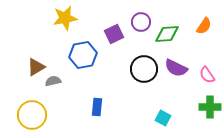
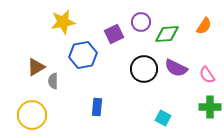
yellow star: moved 2 px left, 4 px down
gray semicircle: rotated 77 degrees counterclockwise
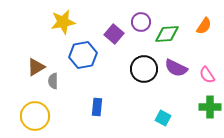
purple square: rotated 24 degrees counterclockwise
yellow circle: moved 3 px right, 1 px down
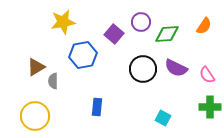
black circle: moved 1 px left
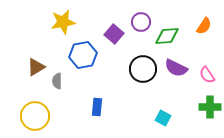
green diamond: moved 2 px down
gray semicircle: moved 4 px right
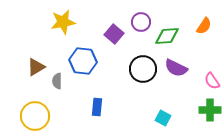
blue hexagon: moved 6 px down; rotated 16 degrees clockwise
pink semicircle: moved 5 px right, 6 px down
green cross: moved 3 px down
